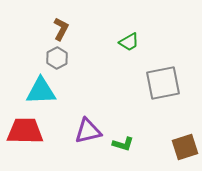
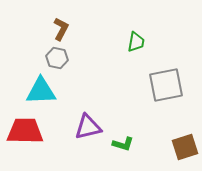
green trapezoid: moved 7 px right; rotated 50 degrees counterclockwise
gray hexagon: rotated 20 degrees counterclockwise
gray square: moved 3 px right, 2 px down
purple triangle: moved 4 px up
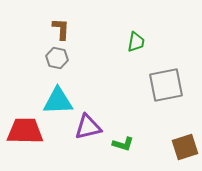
brown L-shape: rotated 25 degrees counterclockwise
cyan triangle: moved 17 px right, 10 px down
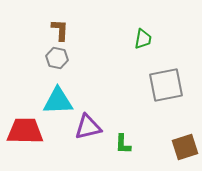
brown L-shape: moved 1 px left, 1 px down
green trapezoid: moved 7 px right, 3 px up
green L-shape: rotated 75 degrees clockwise
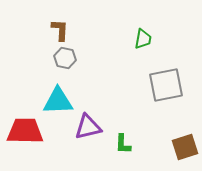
gray hexagon: moved 8 px right
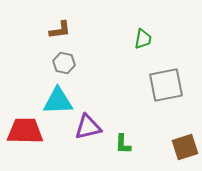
brown L-shape: rotated 80 degrees clockwise
gray hexagon: moved 1 px left, 5 px down
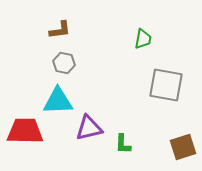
gray square: rotated 21 degrees clockwise
purple triangle: moved 1 px right, 1 px down
brown square: moved 2 px left
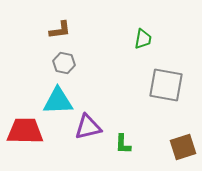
purple triangle: moved 1 px left, 1 px up
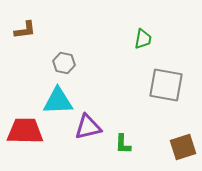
brown L-shape: moved 35 px left
